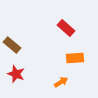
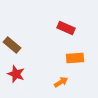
red rectangle: rotated 18 degrees counterclockwise
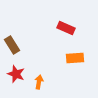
brown rectangle: rotated 18 degrees clockwise
orange arrow: moved 22 px left; rotated 48 degrees counterclockwise
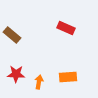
brown rectangle: moved 10 px up; rotated 18 degrees counterclockwise
orange rectangle: moved 7 px left, 19 px down
red star: rotated 18 degrees counterclockwise
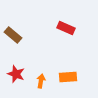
brown rectangle: moved 1 px right
red star: rotated 18 degrees clockwise
orange arrow: moved 2 px right, 1 px up
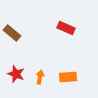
brown rectangle: moved 1 px left, 2 px up
orange arrow: moved 1 px left, 4 px up
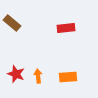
red rectangle: rotated 30 degrees counterclockwise
brown rectangle: moved 10 px up
orange arrow: moved 2 px left, 1 px up; rotated 16 degrees counterclockwise
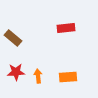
brown rectangle: moved 1 px right, 15 px down
red star: moved 2 px up; rotated 24 degrees counterclockwise
